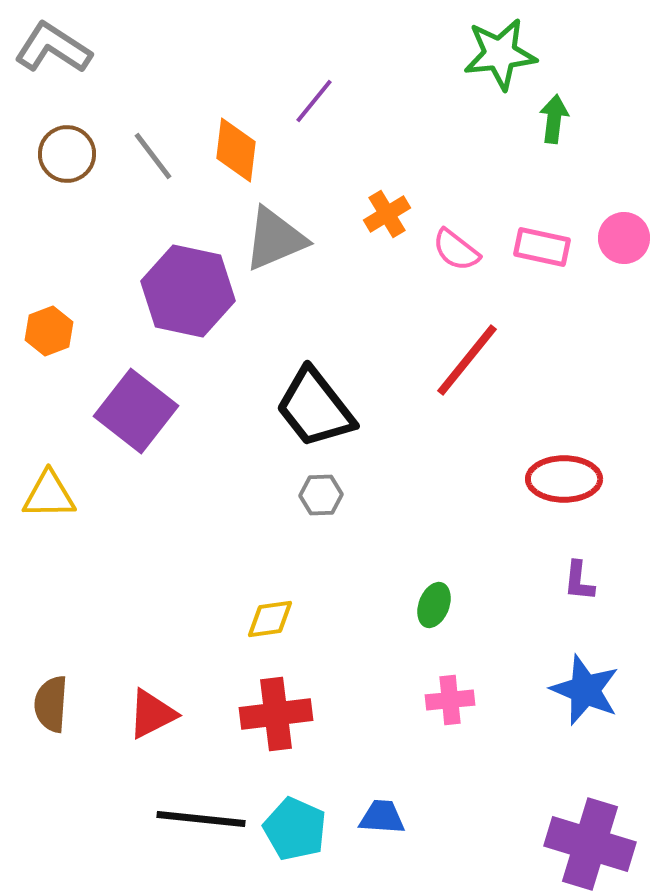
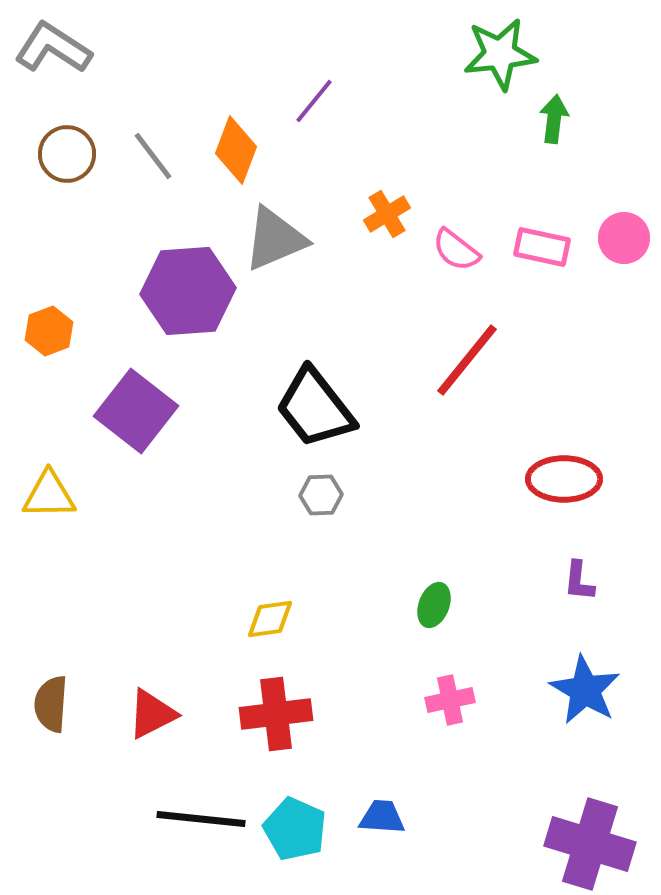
orange diamond: rotated 14 degrees clockwise
purple hexagon: rotated 16 degrees counterclockwise
blue star: rotated 8 degrees clockwise
pink cross: rotated 6 degrees counterclockwise
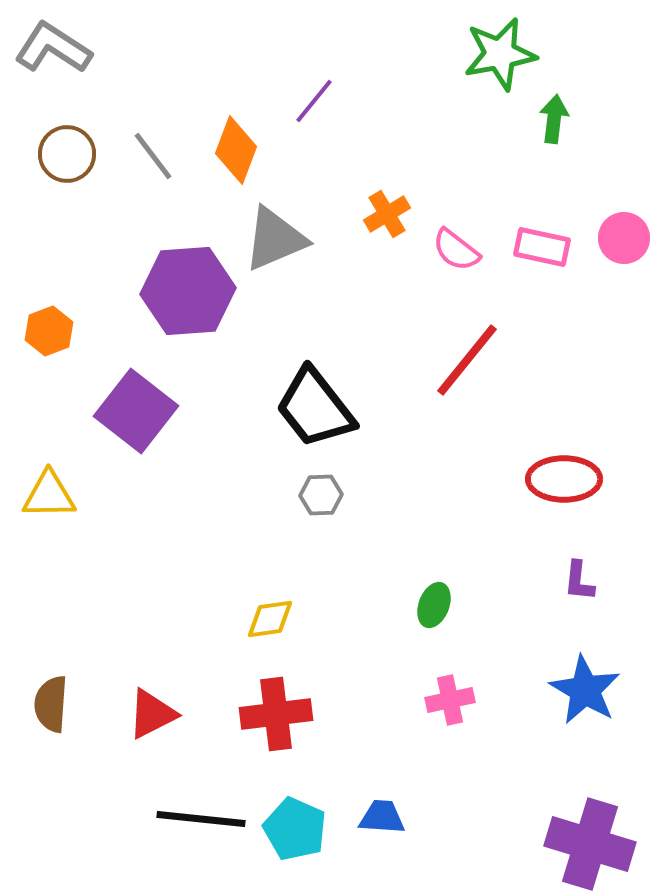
green star: rotated 4 degrees counterclockwise
